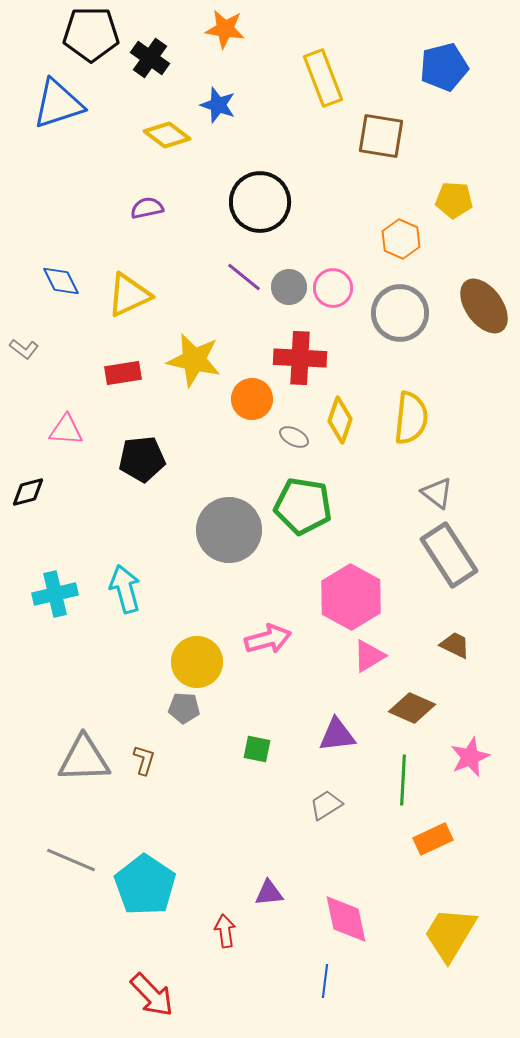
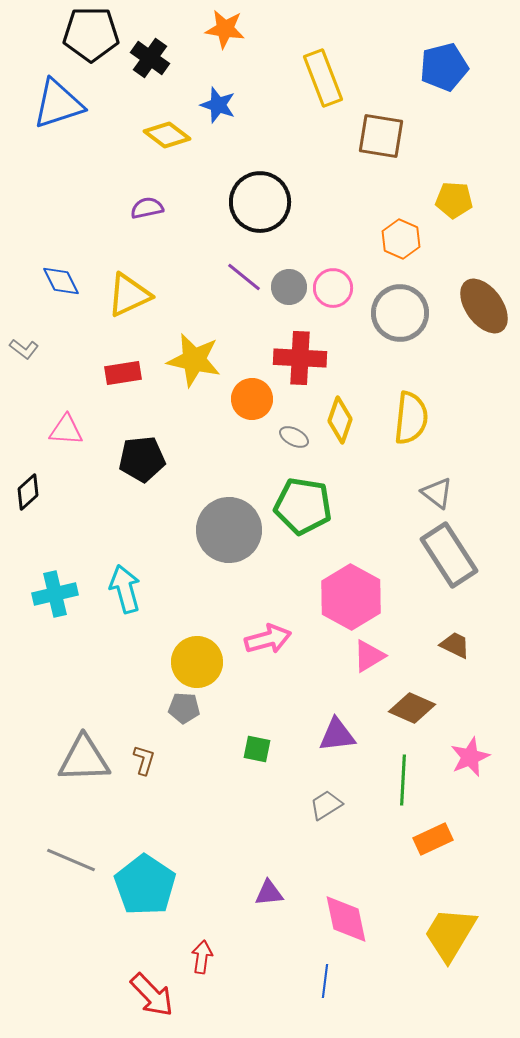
black diamond at (28, 492): rotated 27 degrees counterclockwise
red arrow at (225, 931): moved 23 px left, 26 px down; rotated 16 degrees clockwise
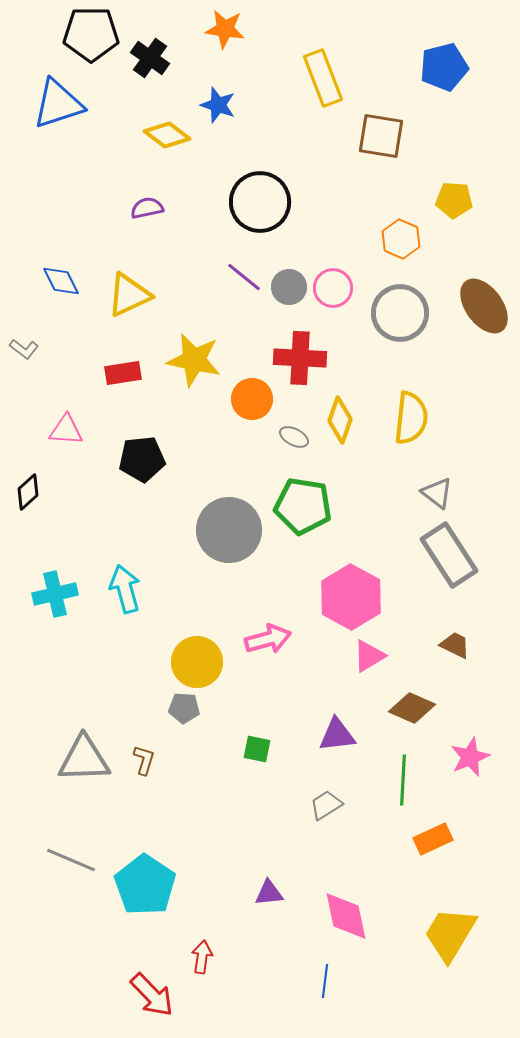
pink diamond at (346, 919): moved 3 px up
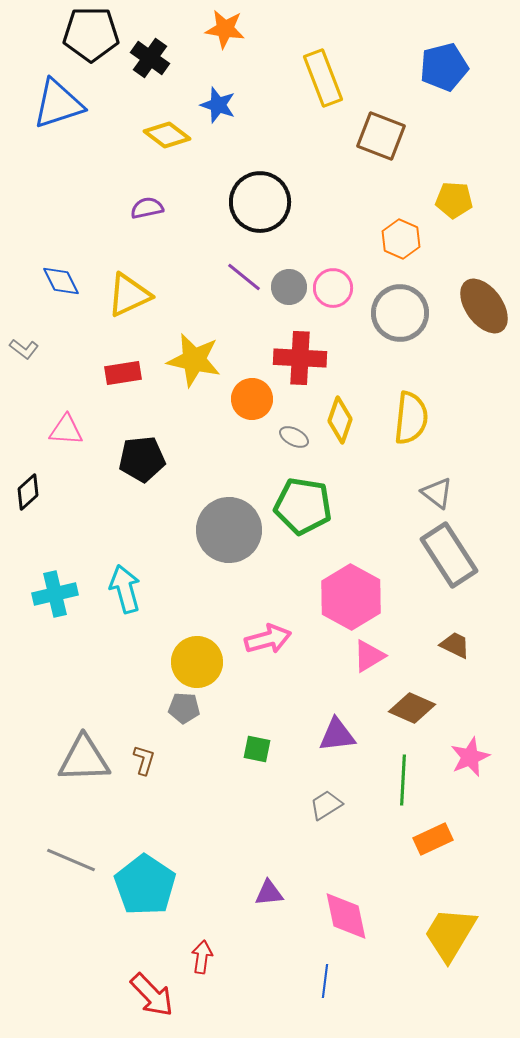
brown square at (381, 136): rotated 12 degrees clockwise
